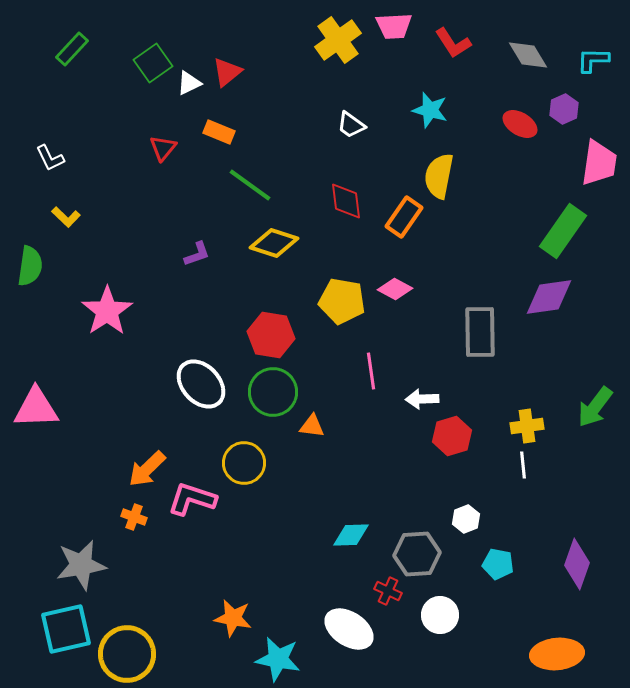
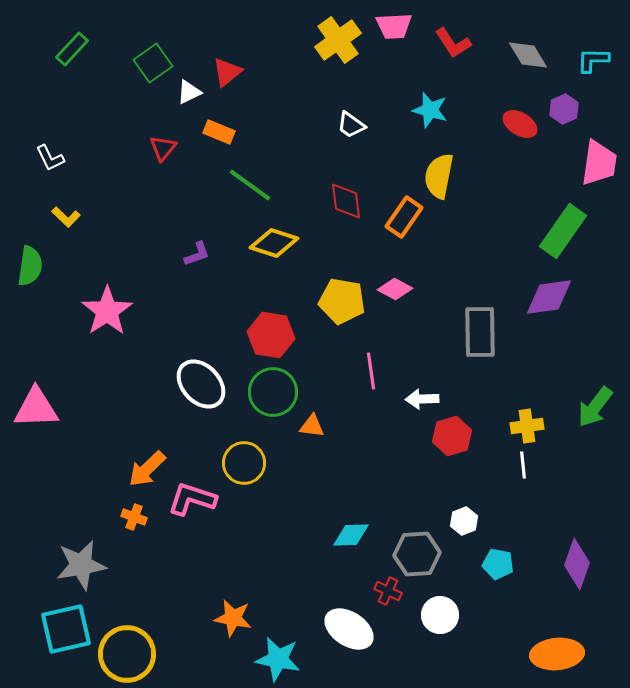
white triangle at (189, 83): moved 9 px down
white hexagon at (466, 519): moved 2 px left, 2 px down
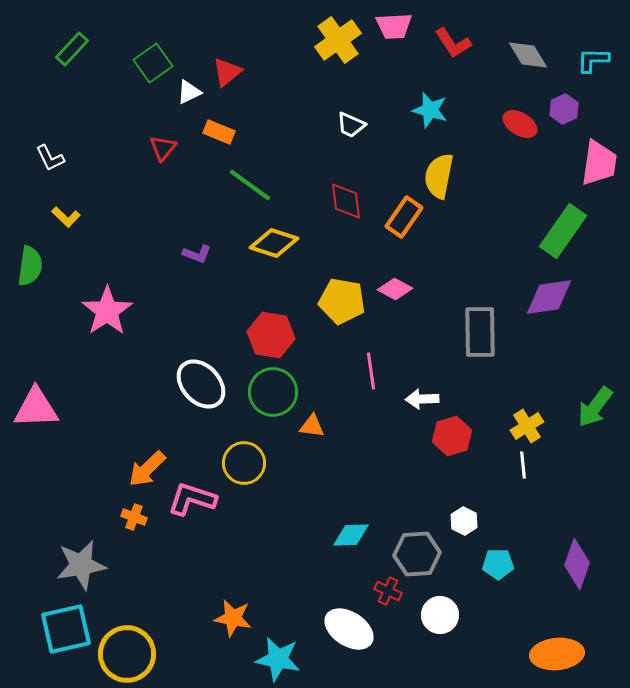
white trapezoid at (351, 125): rotated 12 degrees counterclockwise
purple L-shape at (197, 254): rotated 40 degrees clockwise
yellow cross at (527, 426): rotated 24 degrees counterclockwise
white hexagon at (464, 521): rotated 12 degrees counterclockwise
cyan pentagon at (498, 564): rotated 12 degrees counterclockwise
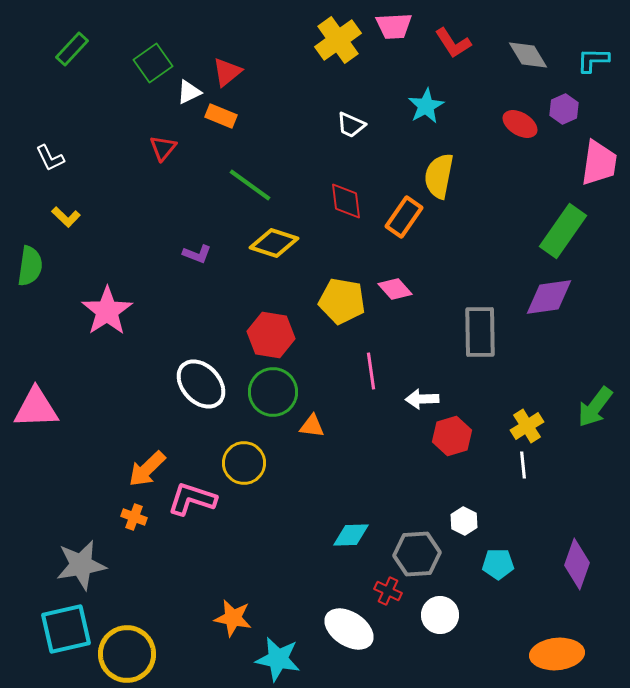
cyan star at (430, 110): moved 4 px left, 4 px up; rotated 27 degrees clockwise
orange rectangle at (219, 132): moved 2 px right, 16 px up
pink diamond at (395, 289): rotated 20 degrees clockwise
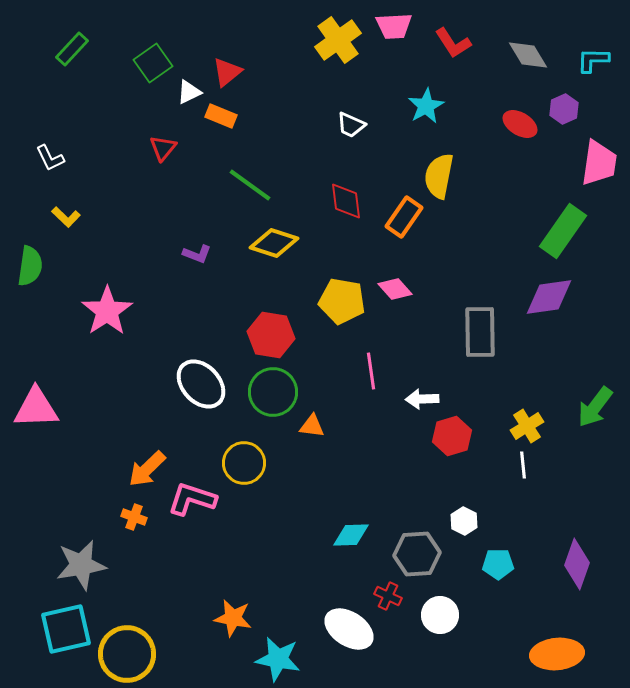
red cross at (388, 591): moved 5 px down
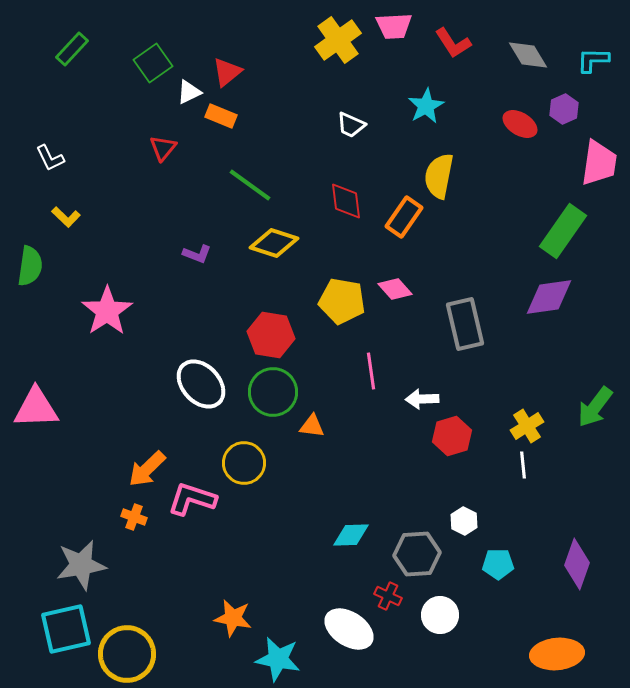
gray rectangle at (480, 332): moved 15 px left, 8 px up; rotated 12 degrees counterclockwise
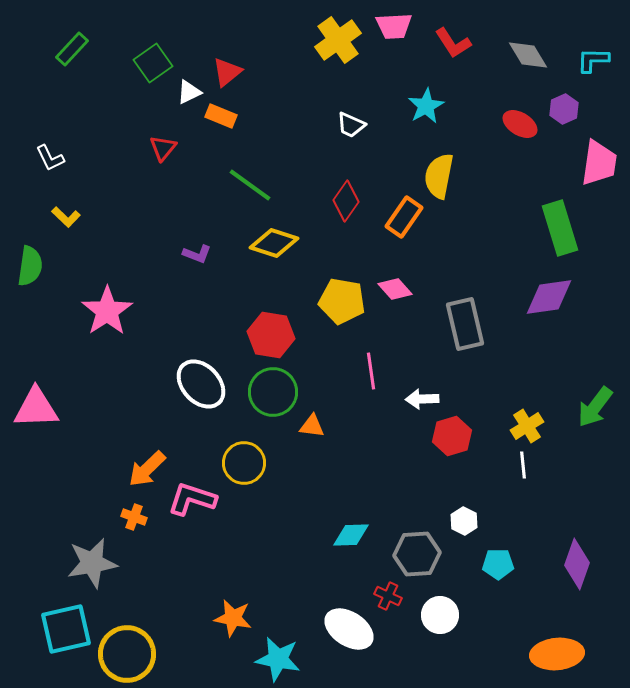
red diamond at (346, 201): rotated 42 degrees clockwise
green rectangle at (563, 231): moved 3 px left, 3 px up; rotated 52 degrees counterclockwise
gray star at (81, 565): moved 11 px right, 2 px up
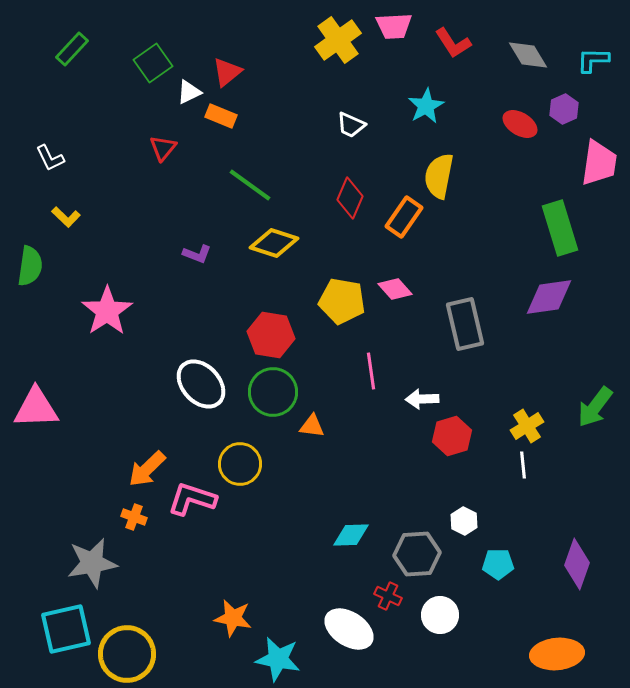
red diamond at (346, 201): moved 4 px right, 3 px up; rotated 12 degrees counterclockwise
yellow circle at (244, 463): moved 4 px left, 1 px down
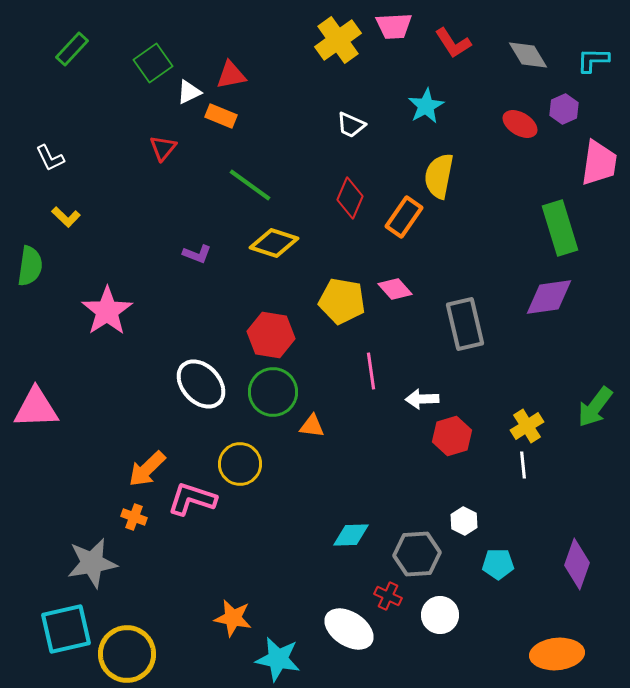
red triangle at (227, 72): moved 4 px right, 3 px down; rotated 28 degrees clockwise
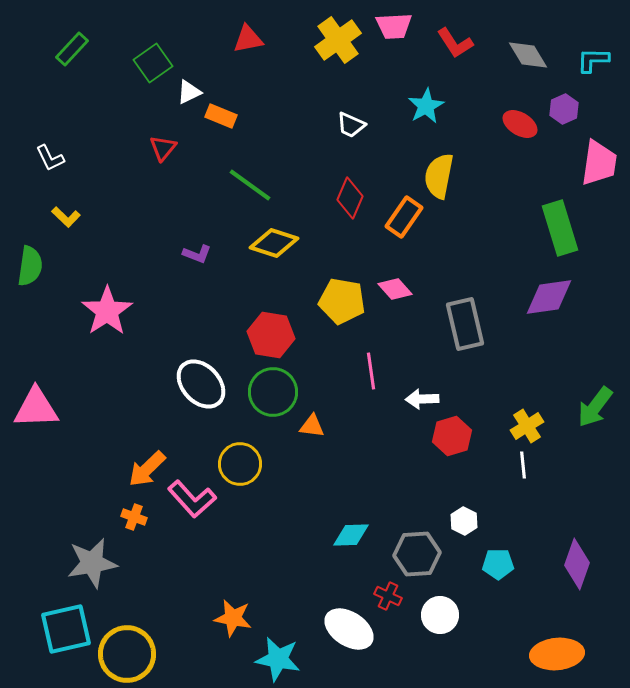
red L-shape at (453, 43): moved 2 px right
red triangle at (231, 75): moved 17 px right, 36 px up
pink L-shape at (192, 499): rotated 150 degrees counterclockwise
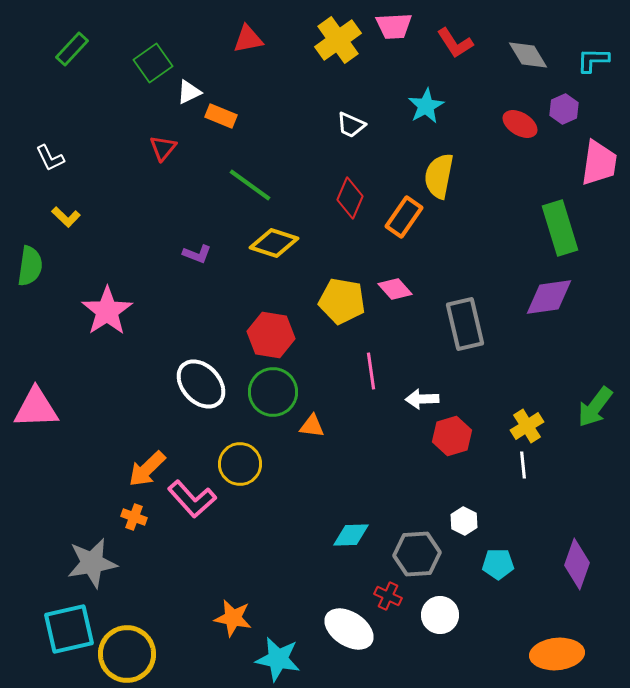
cyan square at (66, 629): moved 3 px right
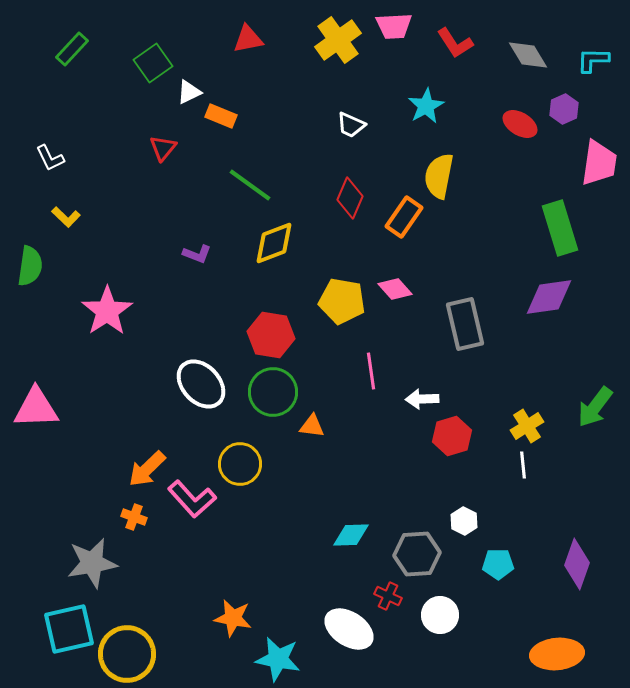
yellow diamond at (274, 243): rotated 39 degrees counterclockwise
